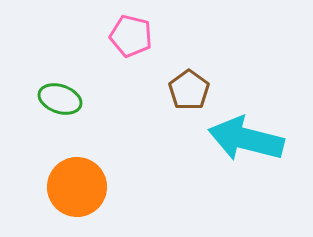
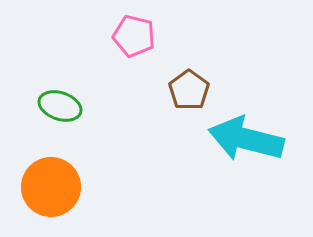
pink pentagon: moved 3 px right
green ellipse: moved 7 px down
orange circle: moved 26 px left
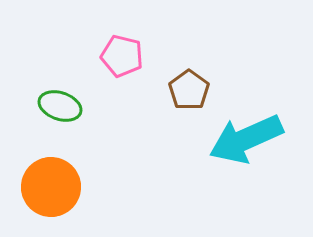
pink pentagon: moved 12 px left, 20 px down
cyan arrow: rotated 38 degrees counterclockwise
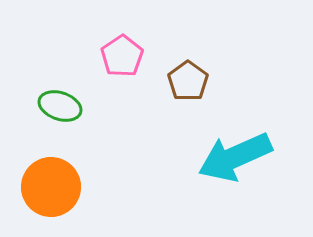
pink pentagon: rotated 24 degrees clockwise
brown pentagon: moved 1 px left, 9 px up
cyan arrow: moved 11 px left, 18 px down
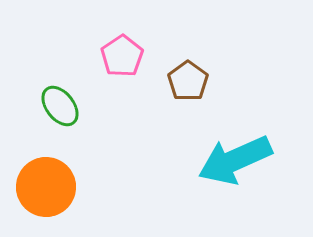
green ellipse: rotated 33 degrees clockwise
cyan arrow: moved 3 px down
orange circle: moved 5 px left
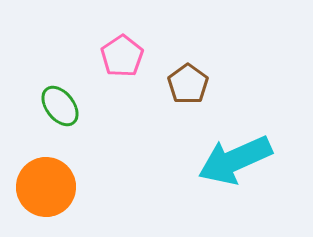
brown pentagon: moved 3 px down
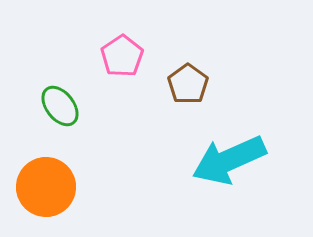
cyan arrow: moved 6 px left
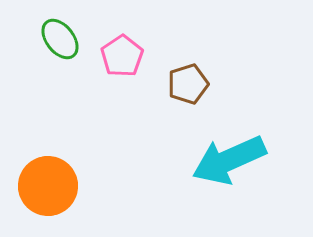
brown pentagon: rotated 18 degrees clockwise
green ellipse: moved 67 px up
orange circle: moved 2 px right, 1 px up
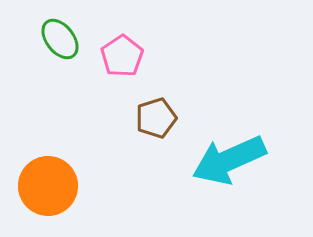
brown pentagon: moved 32 px left, 34 px down
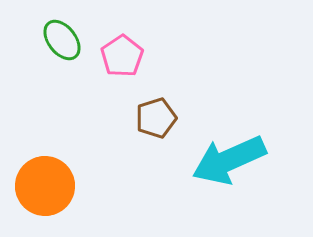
green ellipse: moved 2 px right, 1 px down
orange circle: moved 3 px left
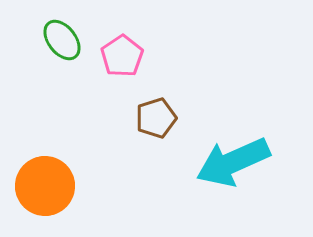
cyan arrow: moved 4 px right, 2 px down
